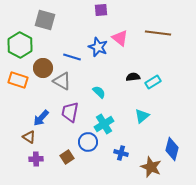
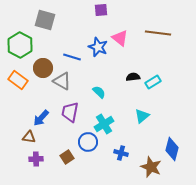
orange rectangle: rotated 18 degrees clockwise
brown triangle: rotated 24 degrees counterclockwise
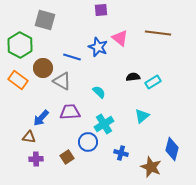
purple trapezoid: rotated 75 degrees clockwise
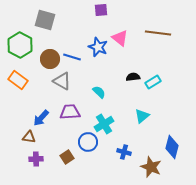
brown circle: moved 7 px right, 9 px up
blue diamond: moved 2 px up
blue cross: moved 3 px right, 1 px up
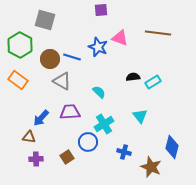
pink triangle: rotated 18 degrees counterclockwise
cyan triangle: moved 2 px left; rotated 28 degrees counterclockwise
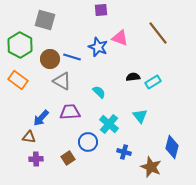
brown line: rotated 45 degrees clockwise
cyan cross: moved 5 px right; rotated 18 degrees counterclockwise
brown square: moved 1 px right, 1 px down
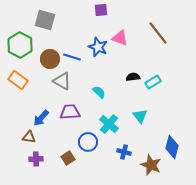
brown star: moved 2 px up
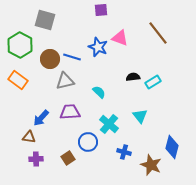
gray triangle: moved 3 px right; rotated 42 degrees counterclockwise
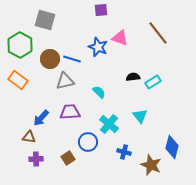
blue line: moved 2 px down
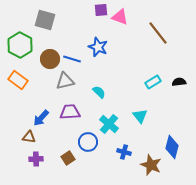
pink triangle: moved 21 px up
black semicircle: moved 46 px right, 5 px down
